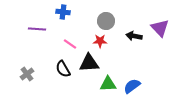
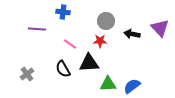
black arrow: moved 2 px left, 2 px up
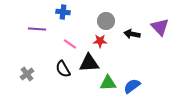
purple triangle: moved 1 px up
green triangle: moved 1 px up
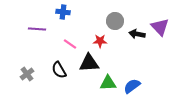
gray circle: moved 9 px right
black arrow: moved 5 px right
black semicircle: moved 4 px left, 1 px down
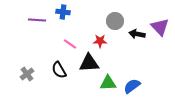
purple line: moved 9 px up
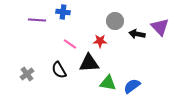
green triangle: rotated 12 degrees clockwise
